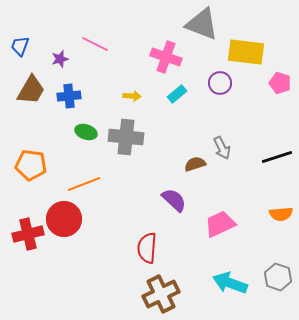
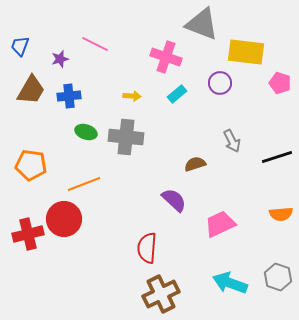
gray arrow: moved 10 px right, 7 px up
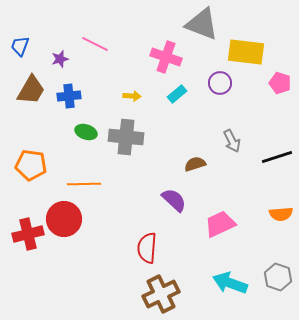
orange line: rotated 20 degrees clockwise
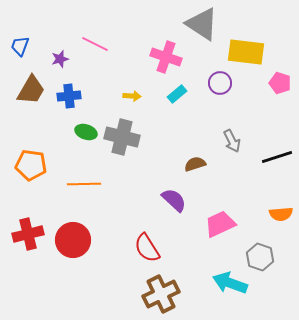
gray triangle: rotated 12 degrees clockwise
gray cross: moved 4 px left; rotated 8 degrees clockwise
red circle: moved 9 px right, 21 px down
red semicircle: rotated 36 degrees counterclockwise
gray hexagon: moved 18 px left, 20 px up
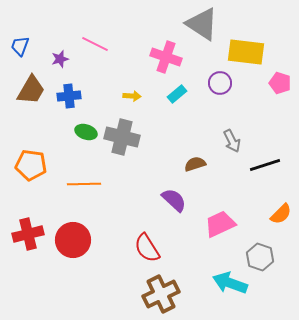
black line: moved 12 px left, 8 px down
orange semicircle: rotated 40 degrees counterclockwise
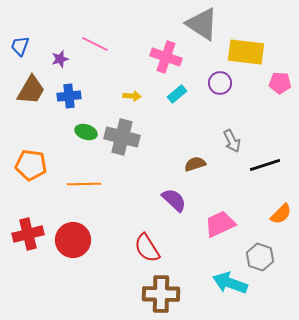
pink pentagon: rotated 15 degrees counterclockwise
brown cross: rotated 27 degrees clockwise
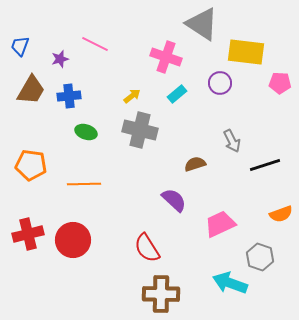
yellow arrow: rotated 42 degrees counterclockwise
gray cross: moved 18 px right, 7 px up
orange semicircle: rotated 25 degrees clockwise
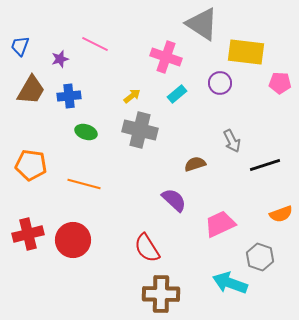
orange line: rotated 16 degrees clockwise
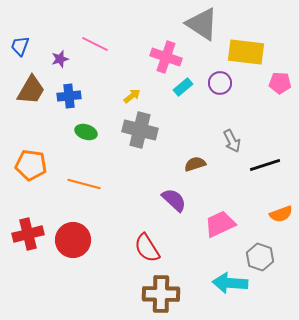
cyan rectangle: moved 6 px right, 7 px up
cyan arrow: rotated 16 degrees counterclockwise
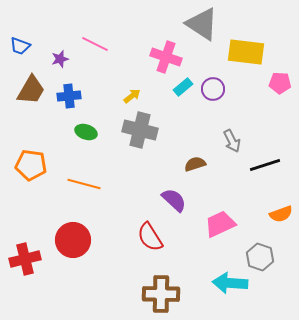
blue trapezoid: rotated 90 degrees counterclockwise
purple circle: moved 7 px left, 6 px down
red cross: moved 3 px left, 25 px down
red semicircle: moved 3 px right, 11 px up
